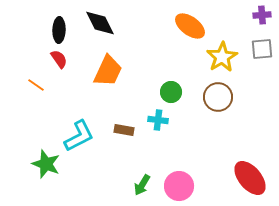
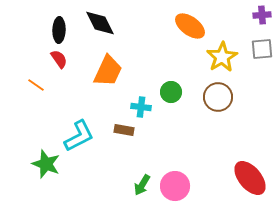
cyan cross: moved 17 px left, 13 px up
pink circle: moved 4 px left
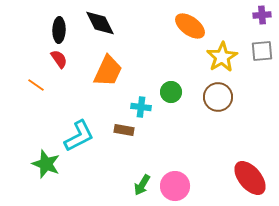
gray square: moved 2 px down
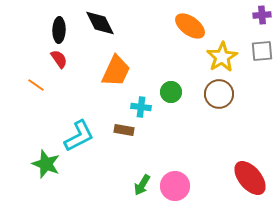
orange trapezoid: moved 8 px right
brown circle: moved 1 px right, 3 px up
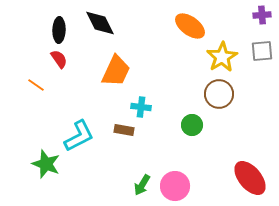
green circle: moved 21 px right, 33 px down
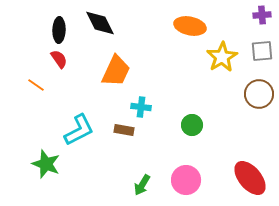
orange ellipse: rotated 24 degrees counterclockwise
brown circle: moved 40 px right
cyan L-shape: moved 6 px up
pink circle: moved 11 px right, 6 px up
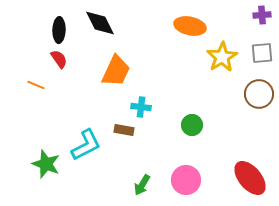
gray square: moved 2 px down
orange line: rotated 12 degrees counterclockwise
cyan L-shape: moved 7 px right, 15 px down
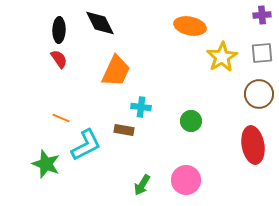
orange line: moved 25 px right, 33 px down
green circle: moved 1 px left, 4 px up
red ellipse: moved 3 px right, 33 px up; rotated 30 degrees clockwise
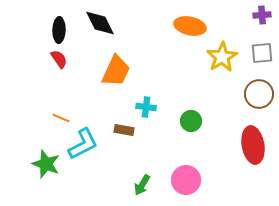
cyan cross: moved 5 px right
cyan L-shape: moved 3 px left, 1 px up
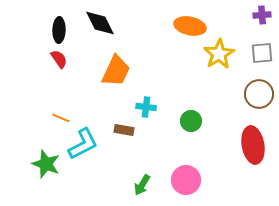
yellow star: moved 3 px left, 3 px up
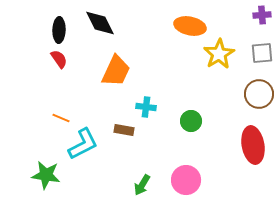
green star: moved 11 px down; rotated 12 degrees counterclockwise
